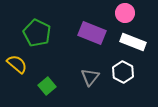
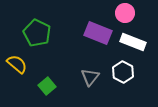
purple rectangle: moved 6 px right
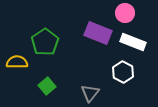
green pentagon: moved 8 px right, 9 px down; rotated 12 degrees clockwise
yellow semicircle: moved 2 px up; rotated 40 degrees counterclockwise
gray triangle: moved 16 px down
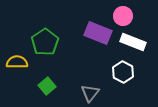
pink circle: moved 2 px left, 3 px down
